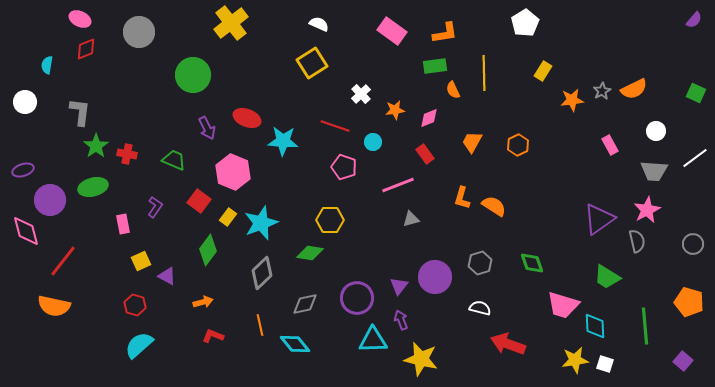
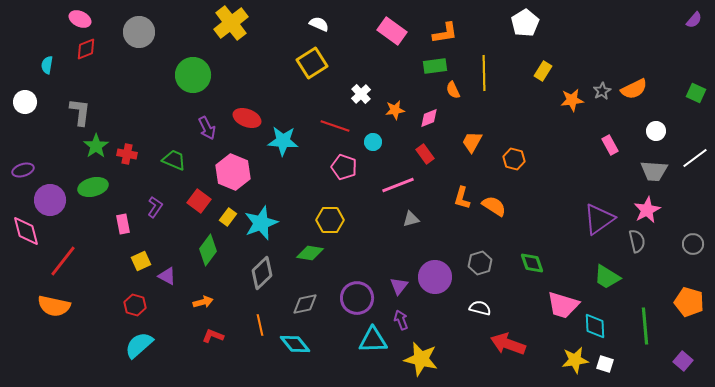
orange hexagon at (518, 145): moved 4 px left, 14 px down; rotated 20 degrees counterclockwise
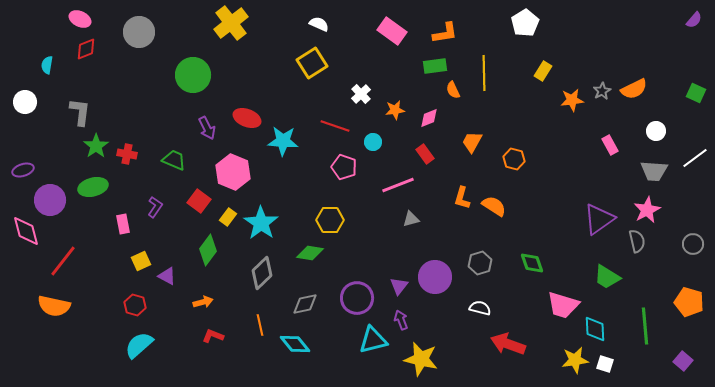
cyan star at (261, 223): rotated 16 degrees counterclockwise
cyan diamond at (595, 326): moved 3 px down
cyan triangle at (373, 340): rotated 12 degrees counterclockwise
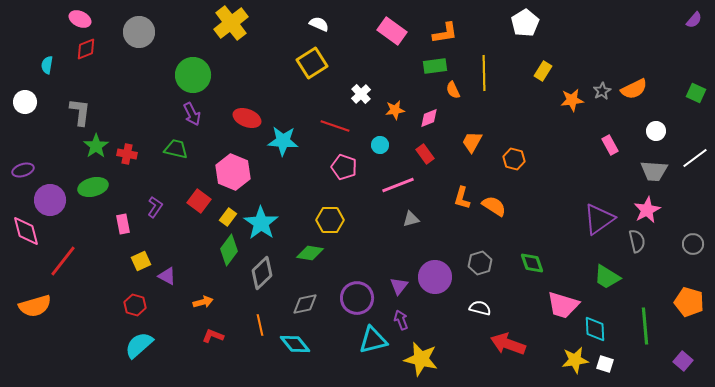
purple arrow at (207, 128): moved 15 px left, 14 px up
cyan circle at (373, 142): moved 7 px right, 3 px down
green trapezoid at (174, 160): moved 2 px right, 11 px up; rotated 10 degrees counterclockwise
green diamond at (208, 250): moved 21 px right
orange semicircle at (54, 306): moved 19 px left; rotated 28 degrees counterclockwise
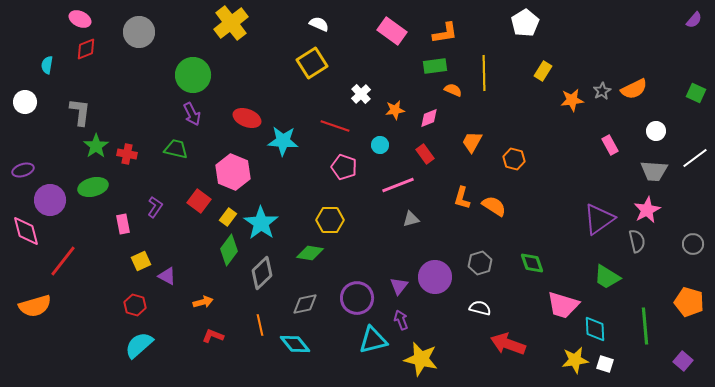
orange semicircle at (453, 90): rotated 138 degrees clockwise
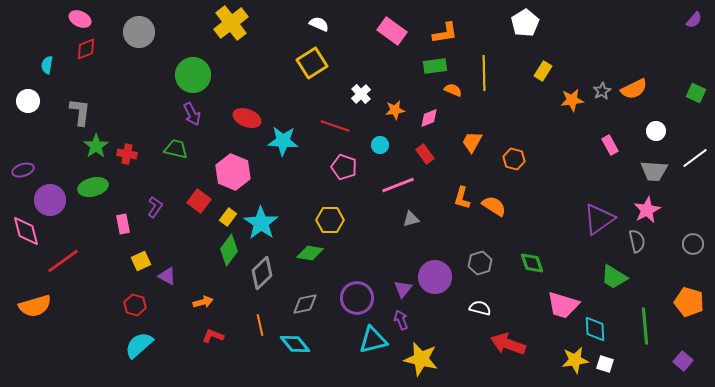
white circle at (25, 102): moved 3 px right, 1 px up
red line at (63, 261): rotated 16 degrees clockwise
green trapezoid at (607, 277): moved 7 px right
purple triangle at (399, 286): moved 4 px right, 3 px down
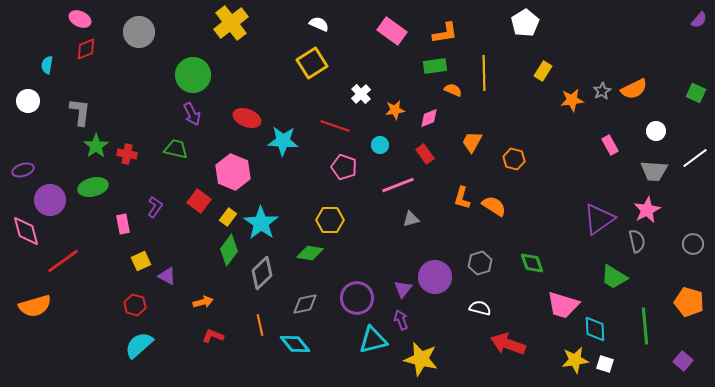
purple semicircle at (694, 20): moved 5 px right
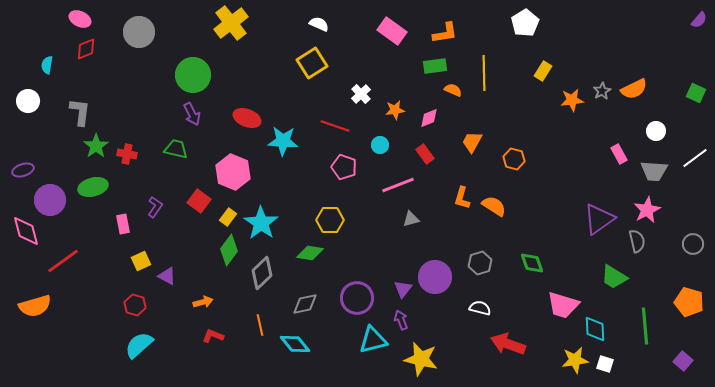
pink rectangle at (610, 145): moved 9 px right, 9 px down
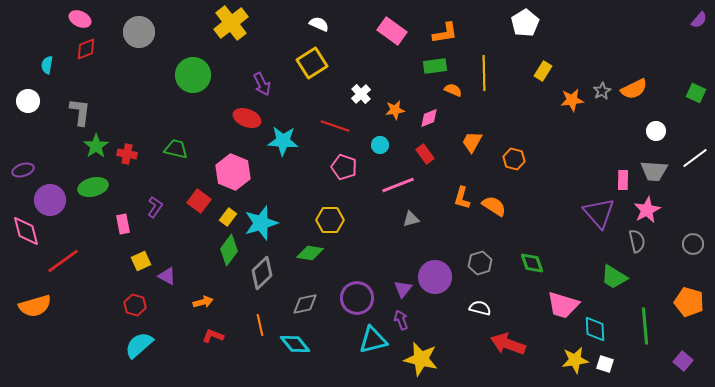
purple arrow at (192, 114): moved 70 px right, 30 px up
pink rectangle at (619, 154): moved 4 px right, 26 px down; rotated 30 degrees clockwise
purple triangle at (599, 219): moved 6 px up; rotated 36 degrees counterclockwise
cyan star at (261, 223): rotated 20 degrees clockwise
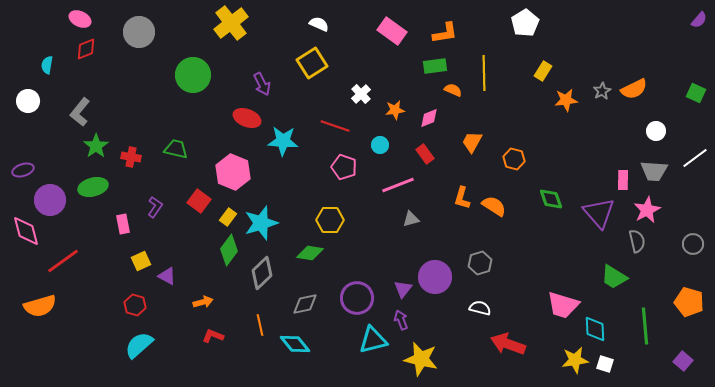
orange star at (572, 100): moved 6 px left
gray L-shape at (80, 112): rotated 148 degrees counterclockwise
red cross at (127, 154): moved 4 px right, 3 px down
green diamond at (532, 263): moved 19 px right, 64 px up
orange semicircle at (35, 306): moved 5 px right
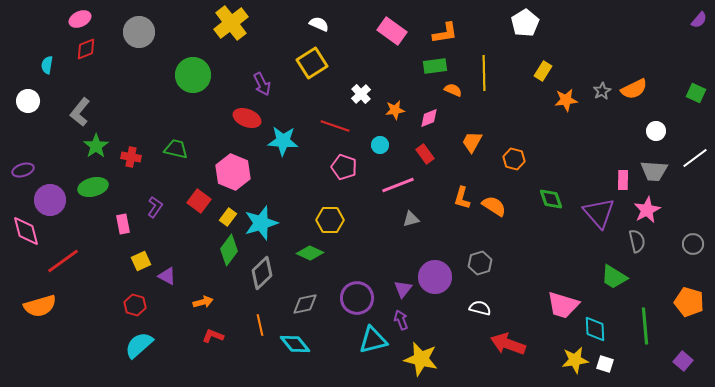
pink ellipse at (80, 19): rotated 50 degrees counterclockwise
green diamond at (310, 253): rotated 16 degrees clockwise
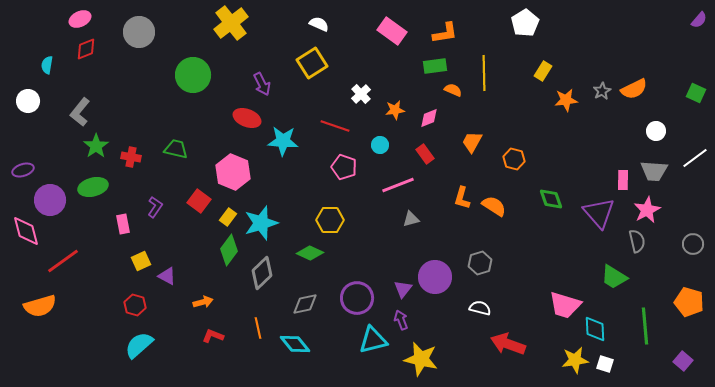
pink trapezoid at (563, 305): moved 2 px right
orange line at (260, 325): moved 2 px left, 3 px down
